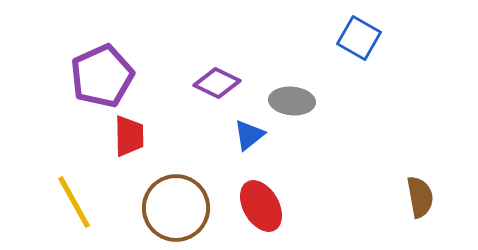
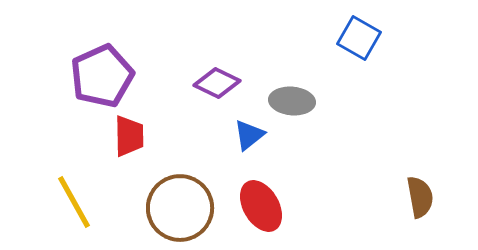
brown circle: moved 4 px right
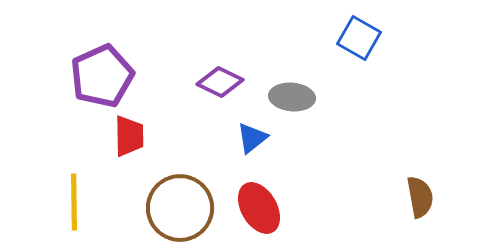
purple diamond: moved 3 px right, 1 px up
gray ellipse: moved 4 px up
blue triangle: moved 3 px right, 3 px down
yellow line: rotated 28 degrees clockwise
red ellipse: moved 2 px left, 2 px down
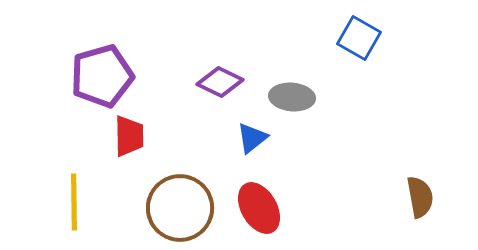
purple pentagon: rotated 8 degrees clockwise
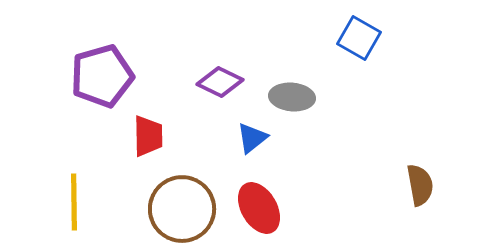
red trapezoid: moved 19 px right
brown semicircle: moved 12 px up
brown circle: moved 2 px right, 1 px down
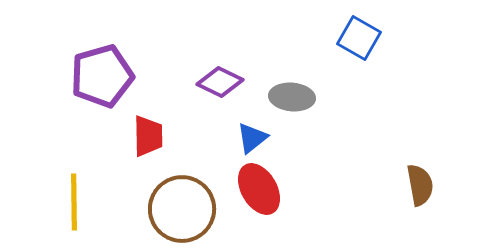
red ellipse: moved 19 px up
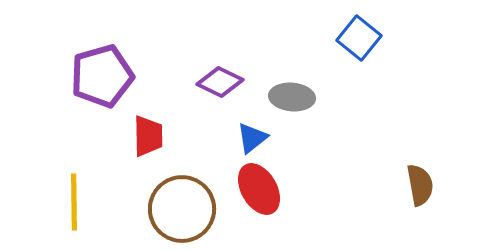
blue square: rotated 9 degrees clockwise
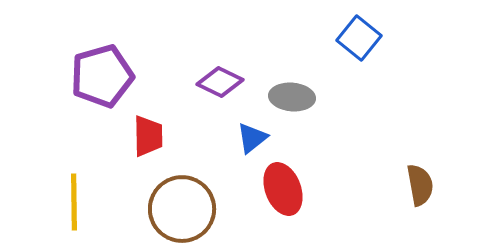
red ellipse: moved 24 px right; rotated 9 degrees clockwise
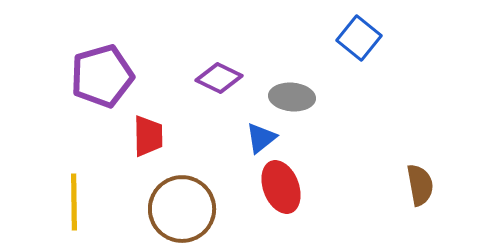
purple diamond: moved 1 px left, 4 px up
blue triangle: moved 9 px right
red ellipse: moved 2 px left, 2 px up
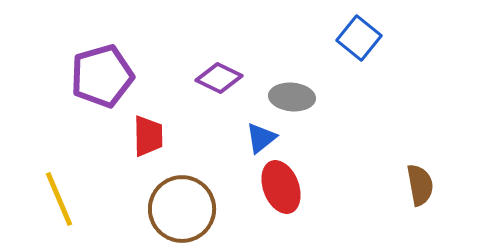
yellow line: moved 15 px left, 3 px up; rotated 22 degrees counterclockwise
